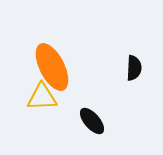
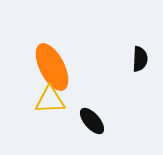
black semicircle: moved 6 px right, 9 px up
yellow triangle: moved 8 px right, 3 px down
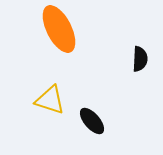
orange ellipse: moved 7 px right, 38 px up
yellow triangle: rotated 20 degrees clockwise
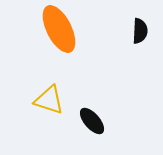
black semicircle: moved 28 px up
yellow triangle: moved 1 px left
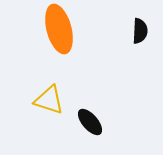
orange ellipse: rotated 12 degrees clockwise
black ellipse: moved 2 px left, 1 px down
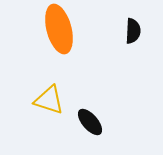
black semicircle: moved 7 px left
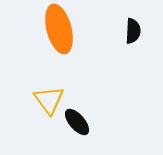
yellow triangle: rotated 36 degrees clockwise
black ellipse: moved 13 px left
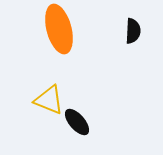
yellow triangle: rotated 32 degrees counterclockwise
